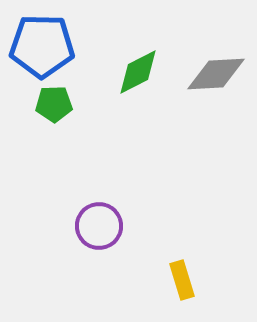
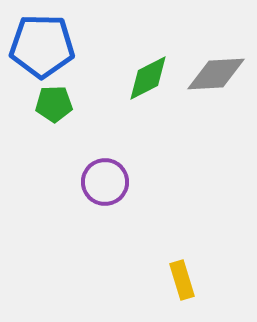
green diamond: moved 10 px right, 6 px down
purple circle: moved 6 px right, 44 px up
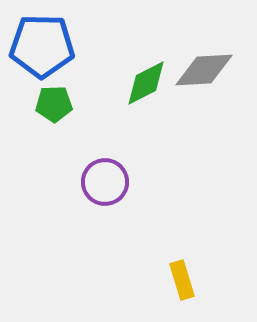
gray diamond: moved 12 px left, 4 px up
green diamond: moved 2 px left, 5 px down
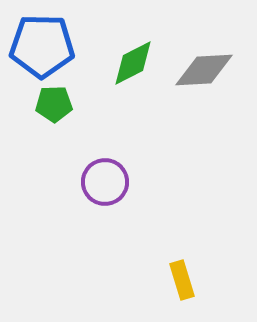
green diamond: moved 13 px left, 20 px up
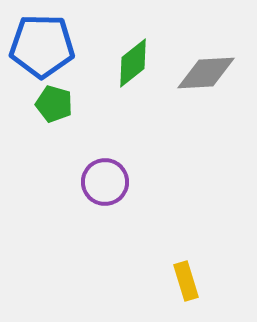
green diamond: rotated 12 degrees counterclockwise
gray diamond: moved 2 px right, 3 px down
green pentagon: rotated 18 degrees clockwise
yellow rectangle: moved 4 px right, 1 px down
